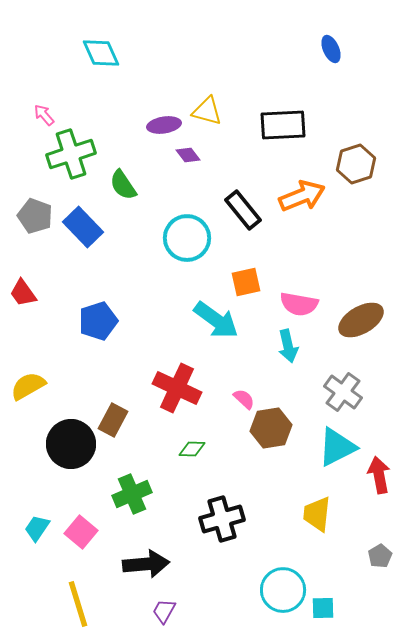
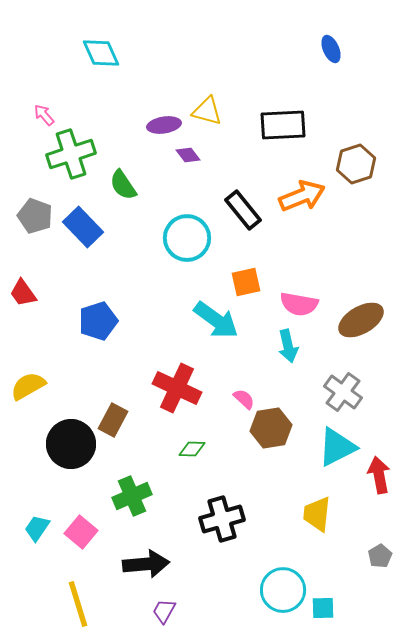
green cross at (132, 494): moved 2 px down
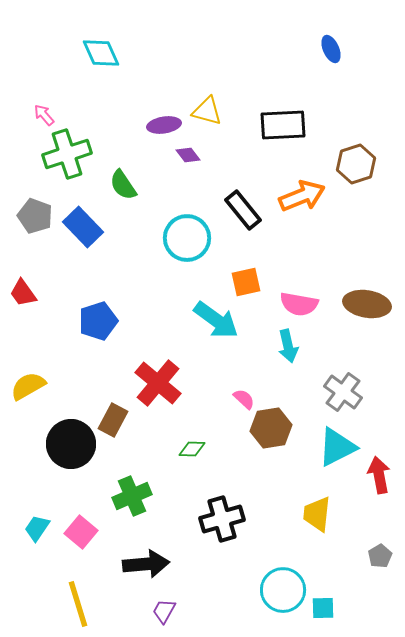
green cross at (71, 154): moved 4 px left
brown ellipse at (361, 320): moved 6 px right, 16 px up; rotated 39 degrees clockwise
red cross at (177, 388): moved 19 px left, 5 px up; rotated 15 degrees clockwise
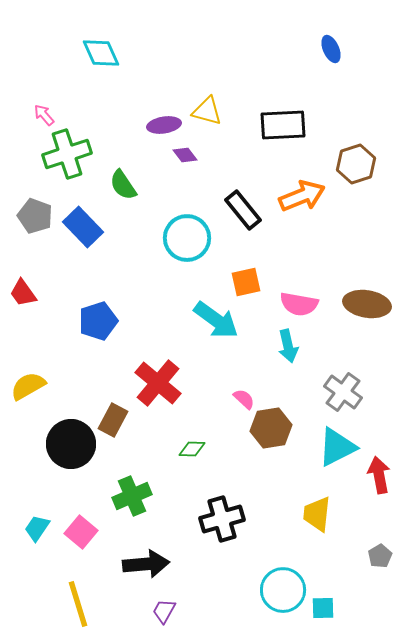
purple diamond at (188, 155): moved 3 px left
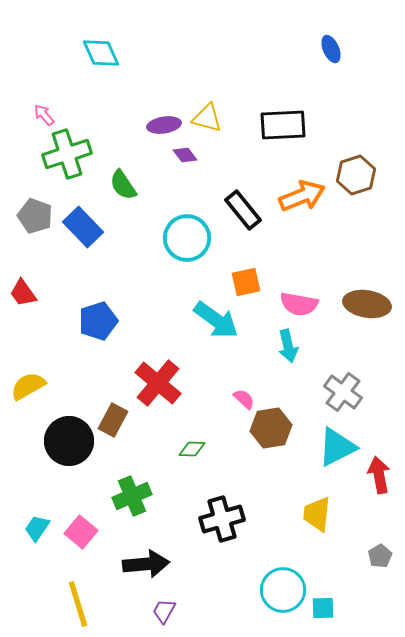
yellow triangle at (207, 111): moved 7 px down
brown hexagon at (356, 164): moved 11 px down
black circle at (71, 444): moved 2 px left, 3 px up
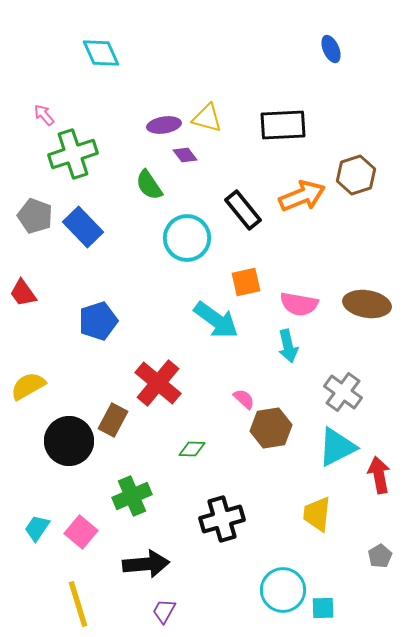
green cross at (67, 154): moved 6 px right
green semicircle at (123, 185): moved 26 px right
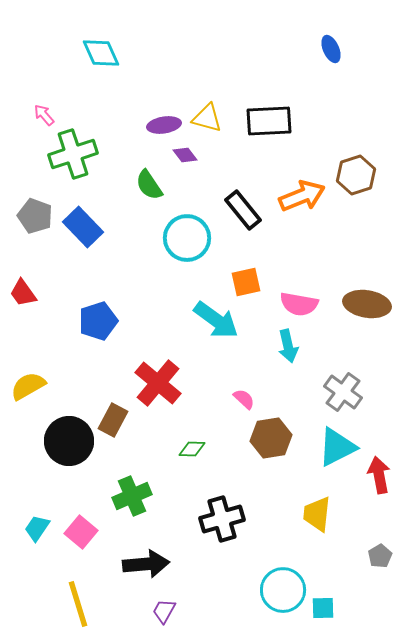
black rectangle at (283, 125): moved 14 px left, 4 px up
brown hexagon at (271, 428): moved 10 px down
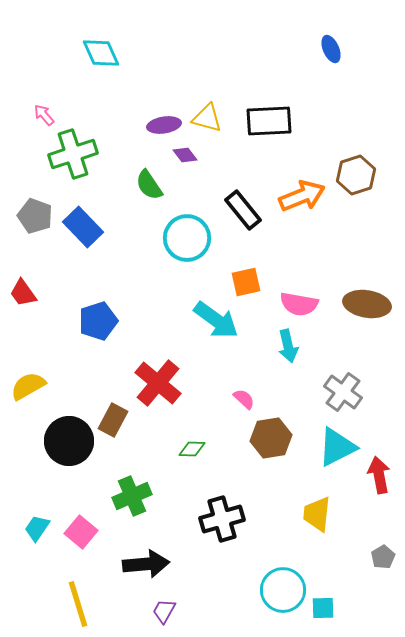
gray pentagon at (380, 556): moved 3 px right, 1 px down
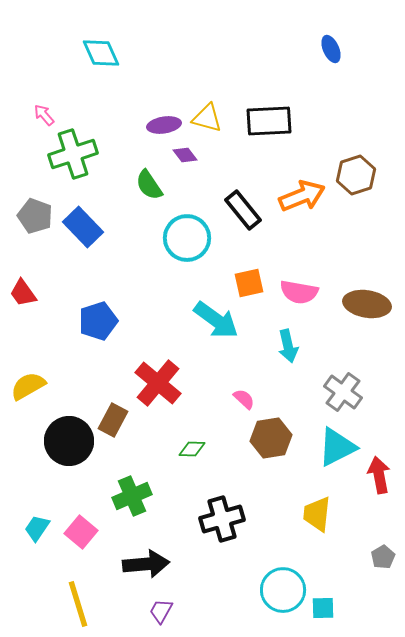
orange square at (246, 282): moved 3 px right, 1 px down
pink semicircle at (299, 304): moved 12 px up
purple trapezoid at (164, 611): moved 3 px left
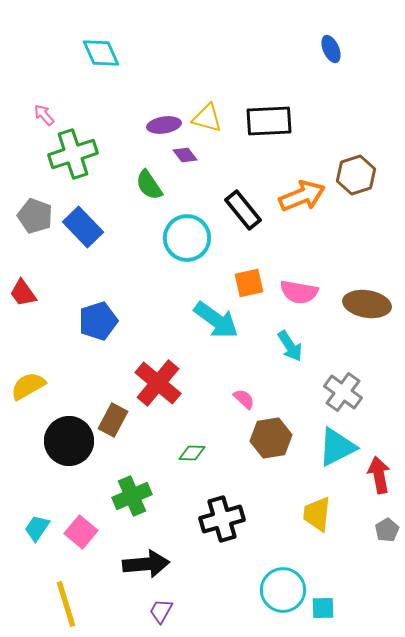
cyan arrow at (288, 346): moved 2 px right; rotated 20 degrees counterclockwise
green diamond at (192, 449): moved 4 px down
gray pentagon at (383, 557): moved 4 px right, 27 px up
yellow line at (78, 604): moved 12 px left
